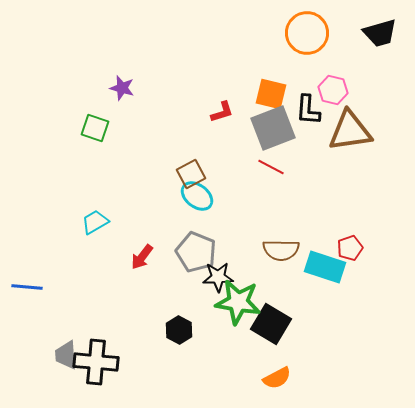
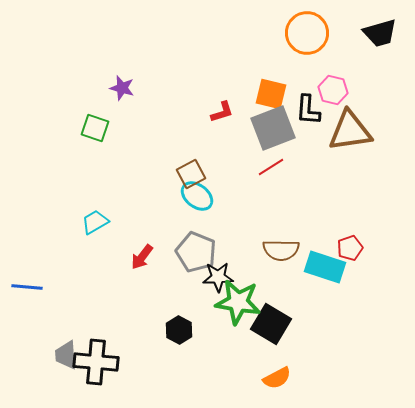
red line: rotated 60 degrees counterclockwise
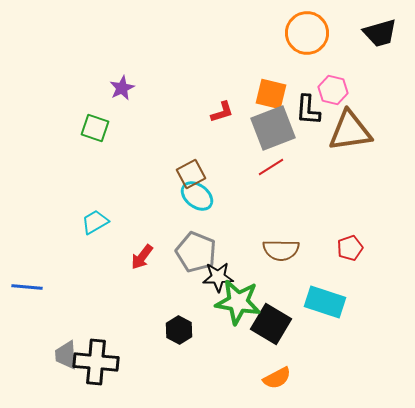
purple star: rotated 30 degrees clockwise
cyan rectangle: moved 35 px down
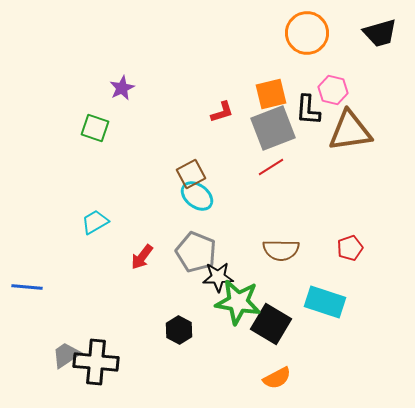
orange square: rotated 28 degrees counterclockwise
gray trapezoid: rotated 60 degrees clockwise
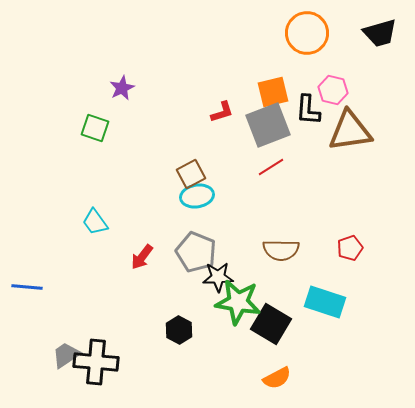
orange square: moved 2 px right, 2 px up
gray square: moved 5 px left, 3 px up
cyan ellipse: rotated 48 degrees counterclockwise
cyan trapezoid: rotated 96 degrees counterclockwise
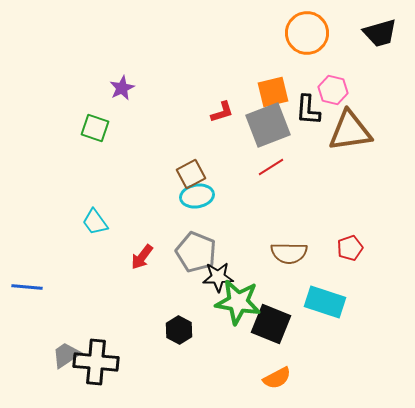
brown semicircle: moved 8 px right, 3 px down
black square: rotated 9 degrees counterclockwise
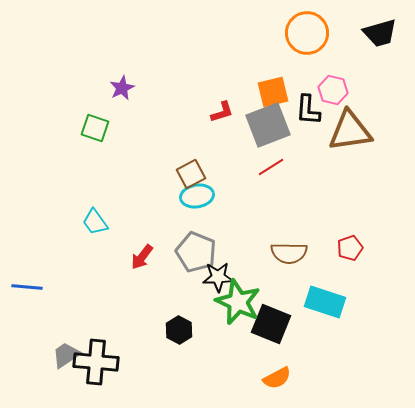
green star: rotated 15 degrees clockwise
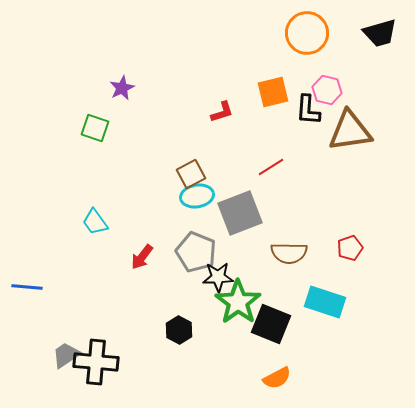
pink hexagon: moved 6 px left
gray square: moved 28 px left, 88 px down
green star: rotated 12 degrees clockwise
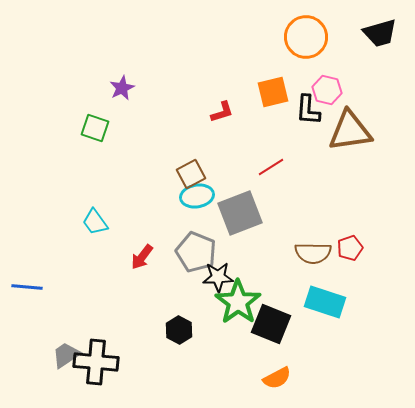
orange circle: moved 1 px left, 4 px down
brown semicircle: moved 24 px right
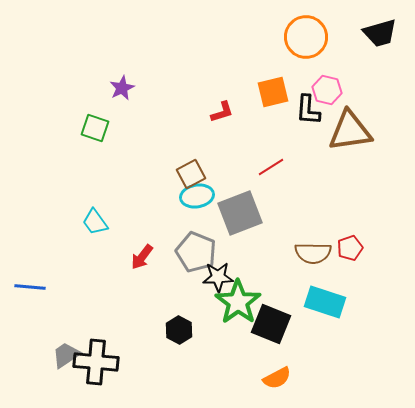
blue line: moved 3 px right
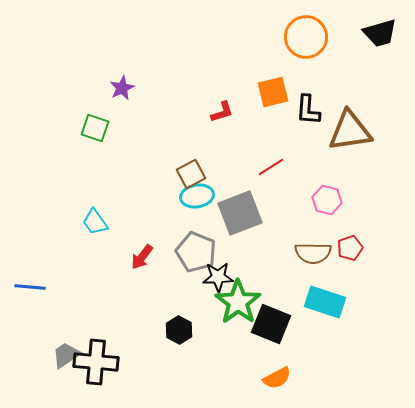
pink hexagon: moved 110 px down
